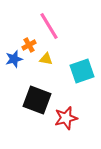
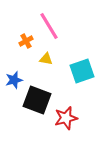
orange cross: moved 3 px left, 4 px up
blue star: moved 21 px down
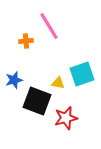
orange cross: rotated 24 degrees clockwise
yellow triangle: moved 12 px right, 24 px down
cyan square: moved 3 px down
black square: moved 1 px down
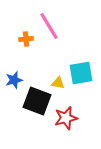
orange cross: moved 2 px up
cyan square: moved 1 px left, 1 px up; rotated 10 degrees clockwise
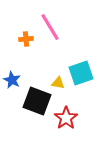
pink line: moved 1 px right, 1 px down
cyan square: rotated 10 degrees counterclockwise
blue star: moved 2 px left; rotated 30 degrees counterclockwise
red star: rotated 20 degrees counterclockwise
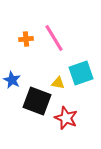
pink line: moved 4 px right, 11 px down
red star: rotated 15 degrees counterclockwise
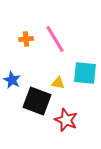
pink line: moved 1 px right, 1 px down
cyan square: moved 4 px right; rotated 25 degrees clockwise
red star: moved 2 px down
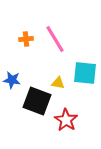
blue star: rotated 18 degrees counterclockwise
red star: rotated 10 degrees clockwise
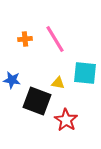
orange cross: moved 1 px left
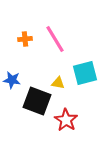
cyan square: rotated 20 degrees counterclockwise
